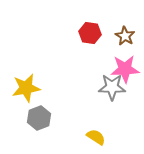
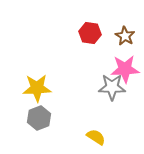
yellow star: moved 11 px right; rotated 8 degrees clockwise
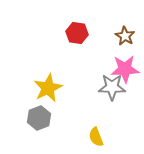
red hexagon: moved 13 px left
yellow star: moved 11 px right; rotated 24 degrees counterclockwise
yellow semicircle: rotated 144 degrees counterclockwise
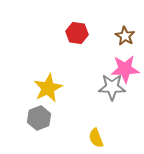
yellow semicircle: moved 1 px down
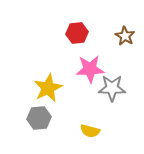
red hexagon: rotated 15 degrees counterclockwise
pink star: moved 35 px left
gray star: moved 1 px down
gray hexagon: rotated 15 degrees clockwise
yellow semicircle: moved 6 px left, 7 px up; rotated 54 degrees counterclockwise
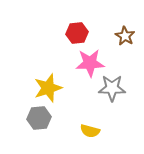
pink star: moved 6 px up
yellow star: rotated 8 degrees clockwise
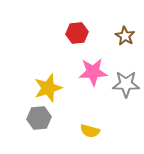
pink star: moved 3 px right, 9 px down
gray star: moved 14 px right, 4 px up
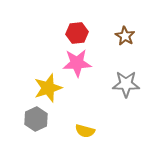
pink star: moved 16 px left, 9 px up
gray hexagon: moved 3 px left, 1 px down; rotated 20 degrees counterclockwise
yellow semicircle: moved 5 px left
